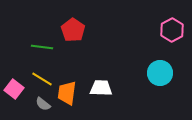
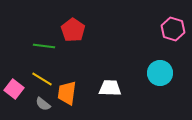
pink hexagon: moved 1 px right, 1 px up; rotated 15 degrees counterclockwise
green line: moved 2 px right, 1 px up
white trapezoid: moved 9 px right
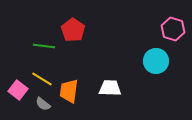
cyan circle: moved 4 px left, 12 px up
pink square: moved 4 px right, 1 px down
orange trapezoid: moved 2 px right, 2 px up
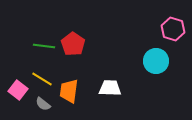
red pentagon: moved 14 px down
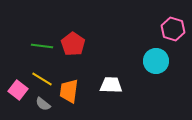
green line: moved 2 px left
white trapezoid: moved 1 px right, 3 px up
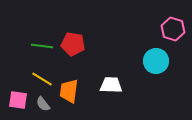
red pentagon: rotated 25 degrees counterclockwise
pink square: moved 10 px down; rotated 30 degrees counterclockwise
gray semicircle: rotated 14 degrees clockwise
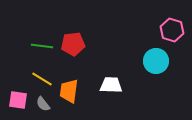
pink hexagon: moved 1 px left, 1 px down
red pentagon: rotated 15 degrees counterclockwise
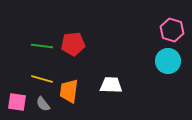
cyan circle: moved 12 px right
yellow line: rotated 15 degrees counterclockwise
pink square: moved 1 px left, 2 px down
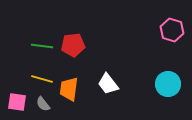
red pentagon: moved 1 px down
cyan circle: moved 23 px down
white trapezoid: moved 3 px left, 1 px up; rotated 130 degrees counterclockwise
orange trapezoid: moved 2 px up
